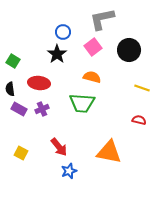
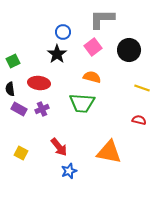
gray L-shape: rotated 12 degrees clockwise
green square: rotated 32 degrees clockwise
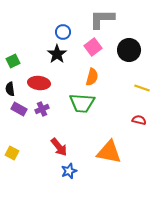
orange semicircle: rotated 90 degrees clockwise
yellow square: moved 9 px left
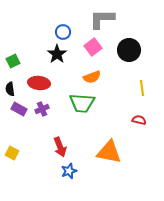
orange semicircle: rotated 54 degrees clockwise
yellow line: rotated 63 degrees clockwise
red arrow: moved 1 px right; rotated 18 degrees clockwise
